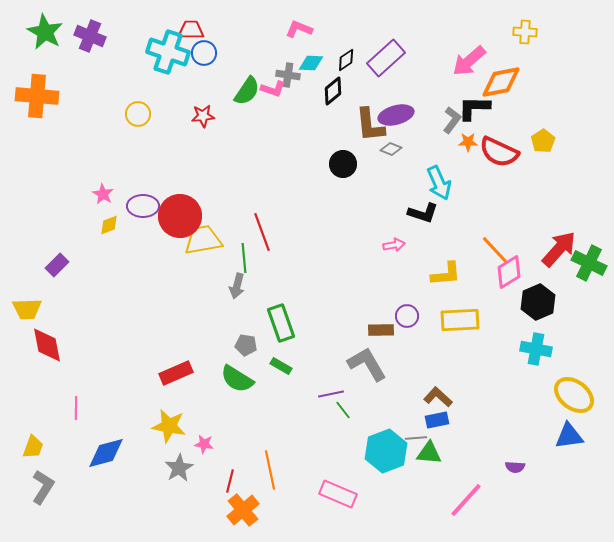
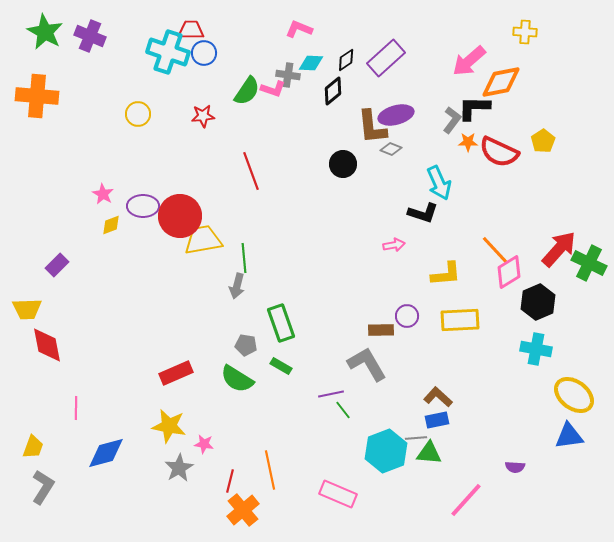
brown L-shape at (370, 125): moved 2 px right, 2 px down
yellow diamond at (109, 225): moved 2 px right
red line at (262, 232): moved 11 px left, 61 px up
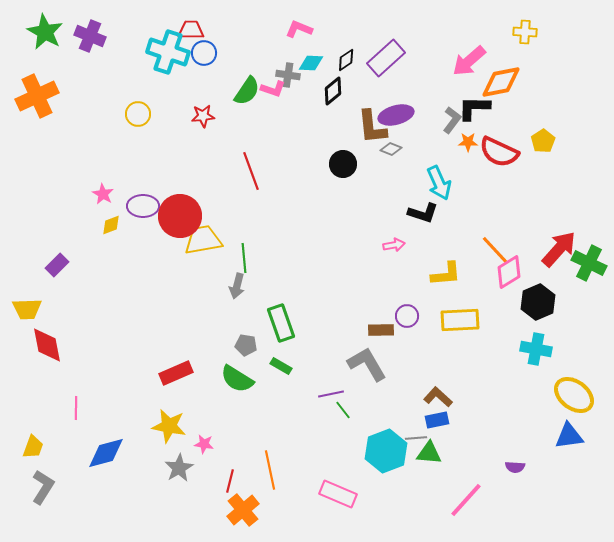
orange cross at (37, 96): rotated 30 degrees counterclockwise
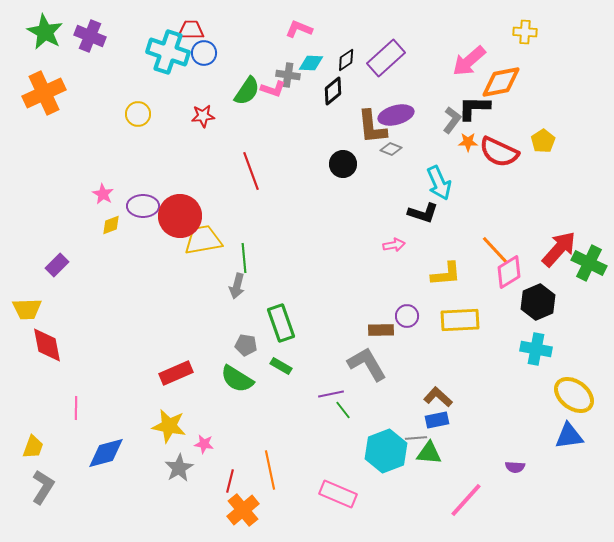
orange cross at (37, 96): moved 7 px right, 3 px up
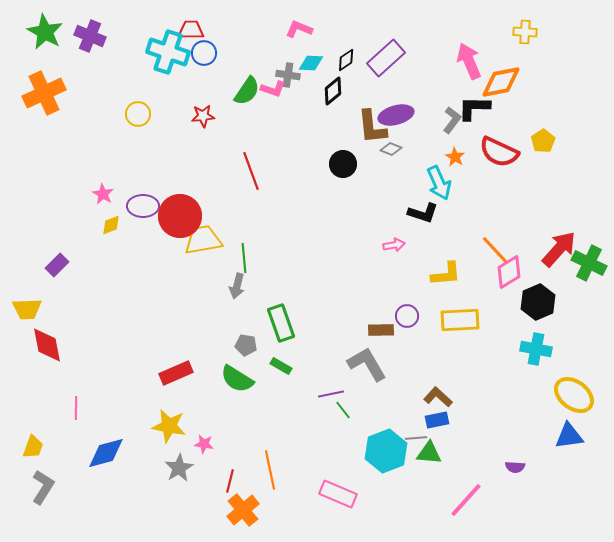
pink arrow at (469, 61): rotated 108 degrees clockwise
orange star at (468, 142): moved 13 px left, 15 px down; rotated 30 degrees clockwise
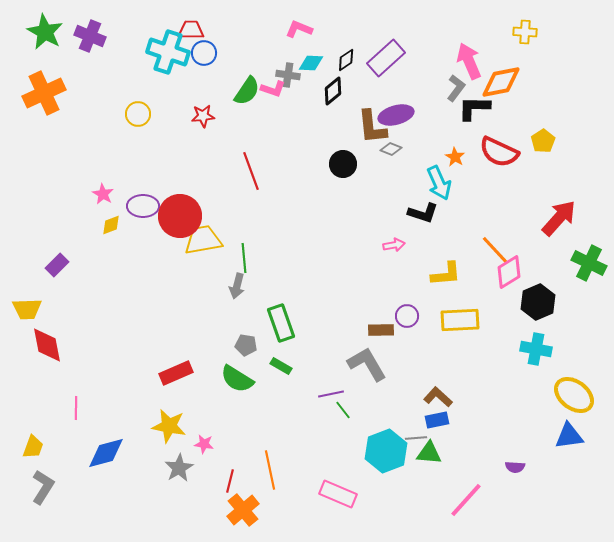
gray L-shape at (452, 120): moved 4 px right, 32 px up
red arrow at (559, 249): moved 31 px up
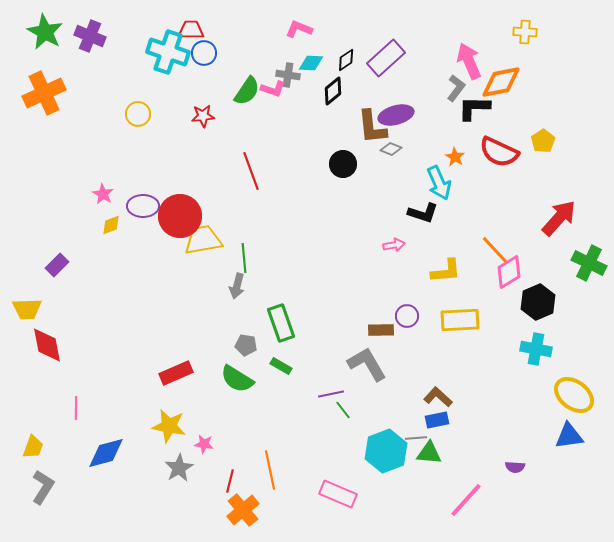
yellow L-shape at (446, 274): moved 3 px up
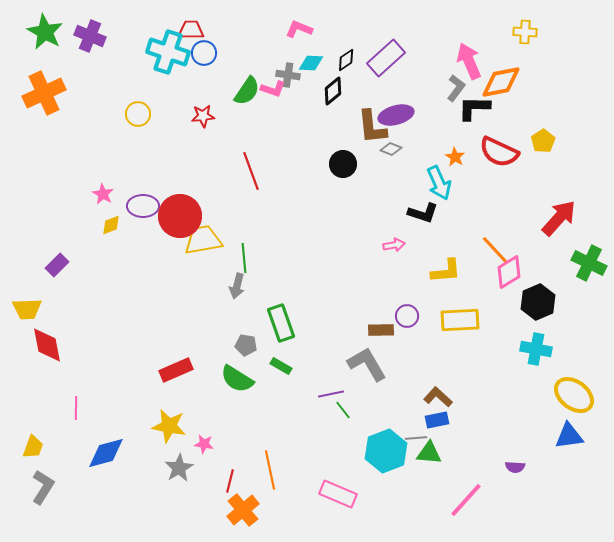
red rectangle at (176, 373): moved 3 px up
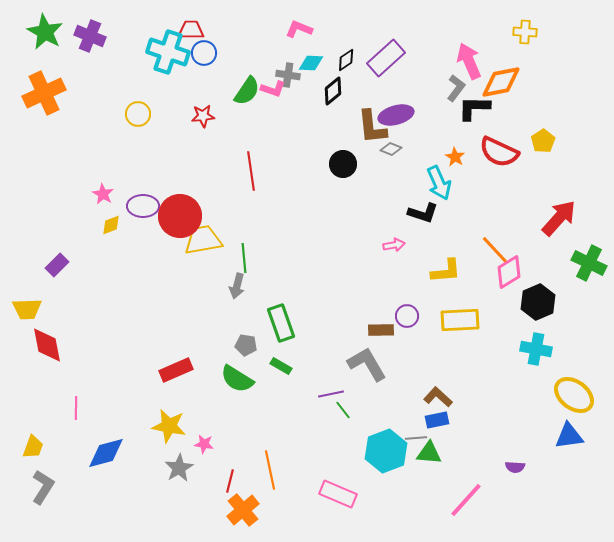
red line at (251, 171): rotated 12 degrees clockwise
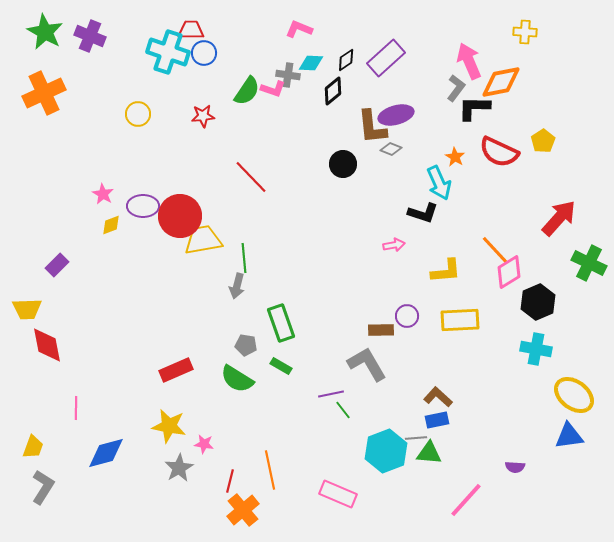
red line at (251, 171): moved 6 px down; rotated 36 degrees counterclockwise
